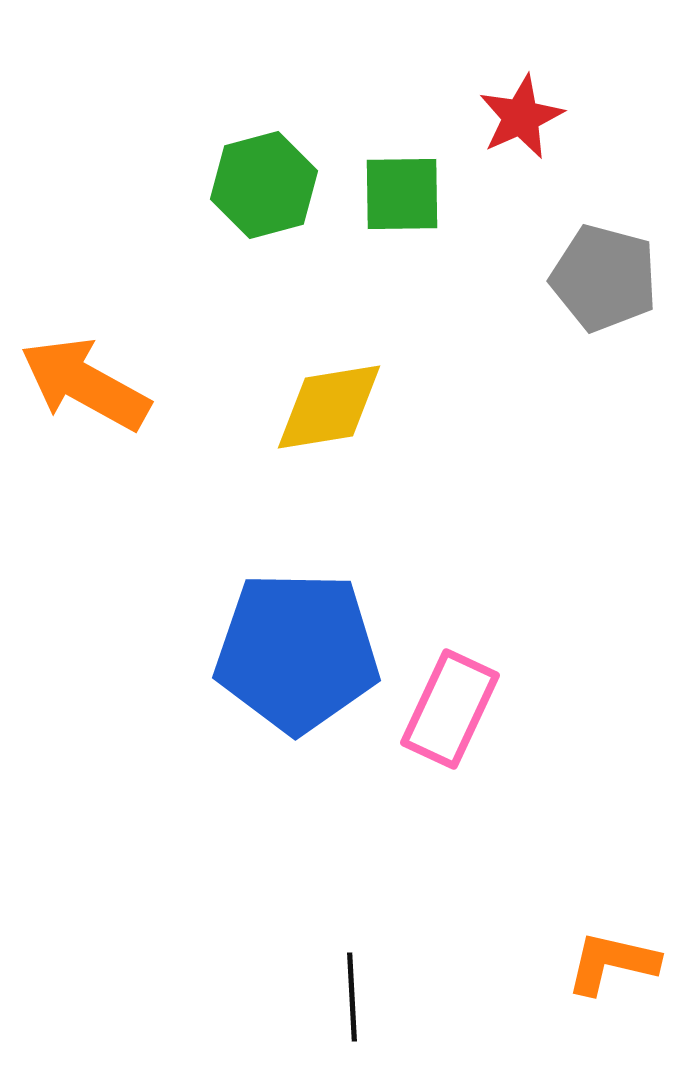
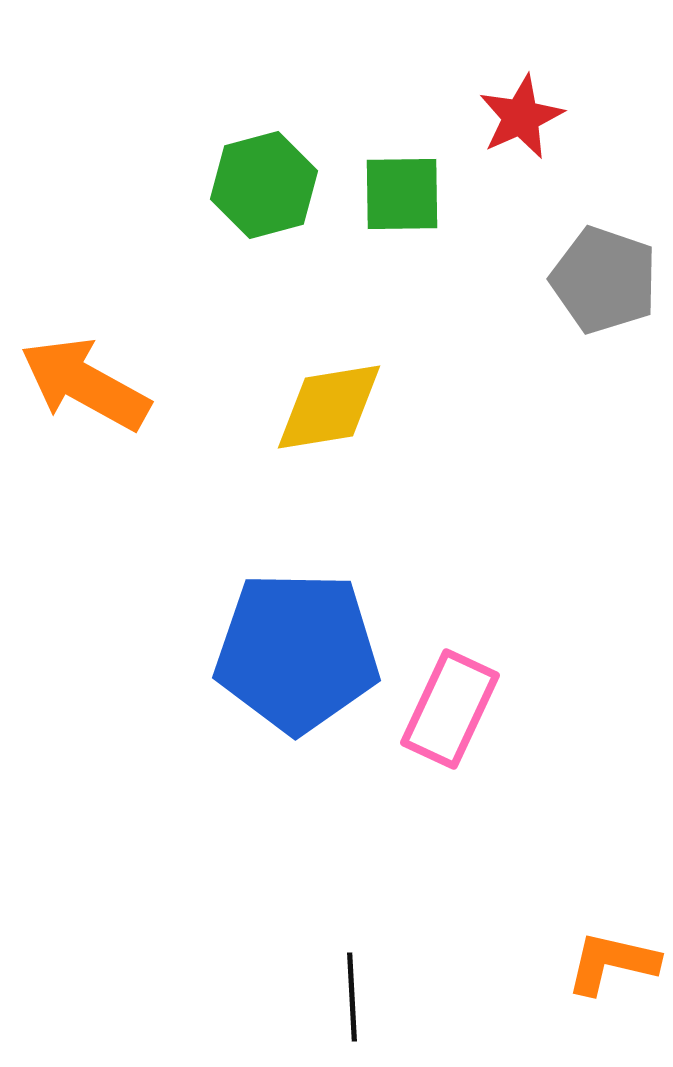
gray pentagon: moved 2 px down; rotated 4 degrees clockwise
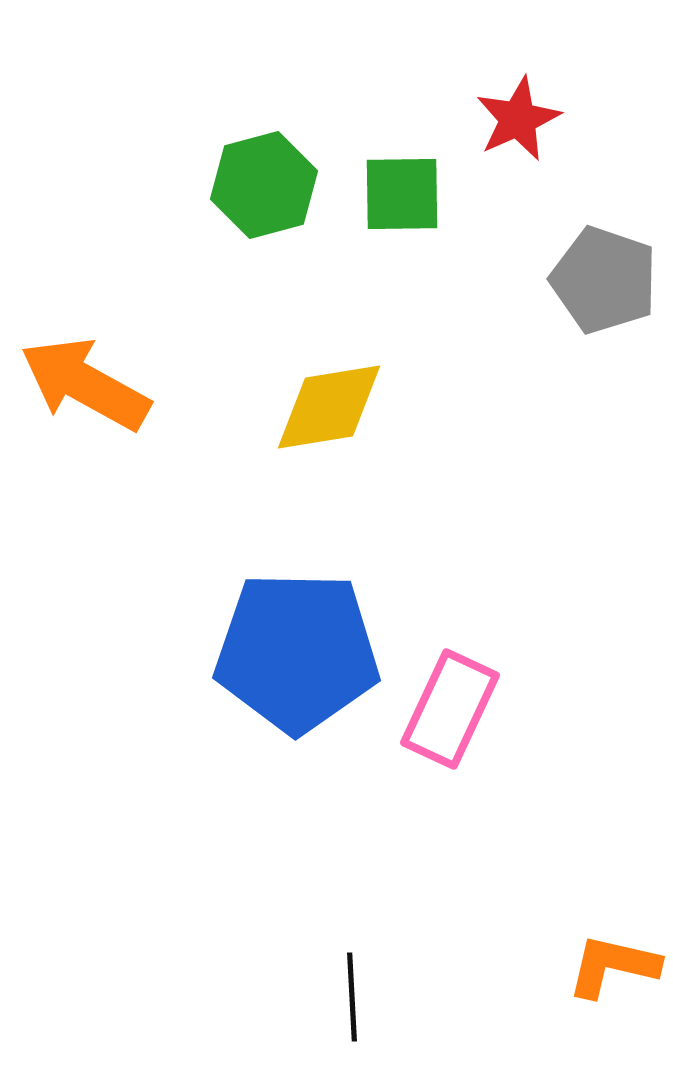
red star: moved 3 px left, 2 px down
orange L-shape: moved 1 px right, 3 px down
